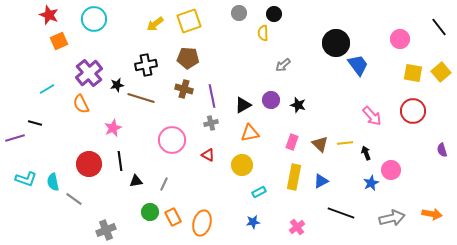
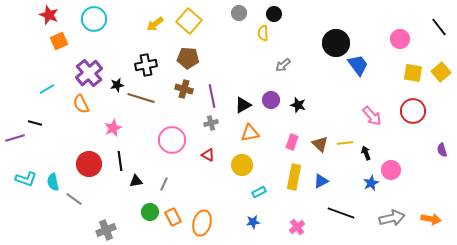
yellow square at (189, 21): rotated 30 degrees counterclockwise
orange arrow at (432, 214): moved 1 px left, 5 px down
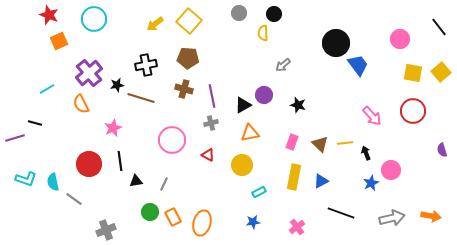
purple circle at (271, 100): moved 7 px left, 5 px up
orange arrow at (431, 219): moved 3 px up
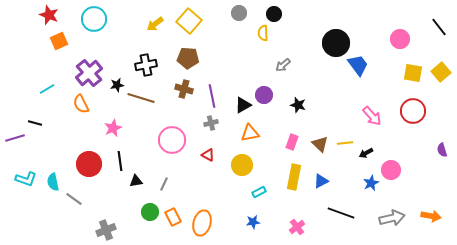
black arrow at (366, 153): rotated 96 degrees counterclockwise
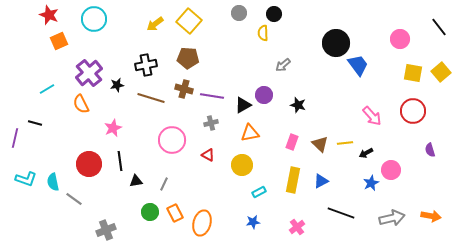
purple line at (212, 96): rotated 70 degrees counterclockwise
brown line at (141, 98): moved 10 px right
purple line at (15, 138): rotated 60 degrees counterclockwise
purple semicircle at (442, 150): moved 12 px left
yellow rectangle at (294, 177): moved 1 px left, 3 px down
orange rectangle at (173, 217): moved 2 px right, 4 px up
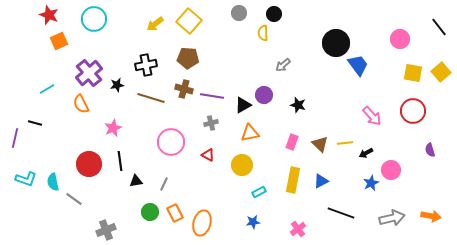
pink circle at (172, 140): moved 1 px left, 2 px down
pink cross at (297, 227): moved 1 px right, 2 px down
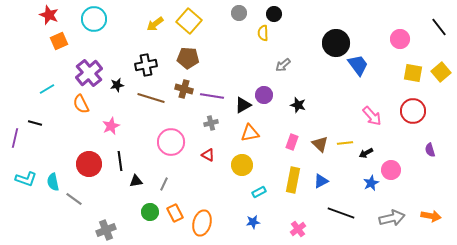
pink star at (113, 128): moved 2 px left, 2 px up
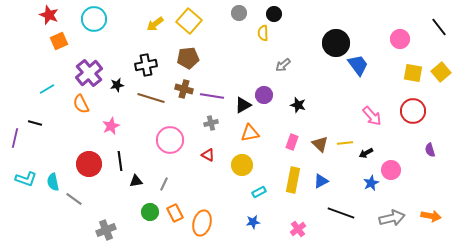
brown pentagon at (188, 58): rotated 10 degrees counterclockwise
pink circle at (171, 142): moved 1 px left, 2 px up
